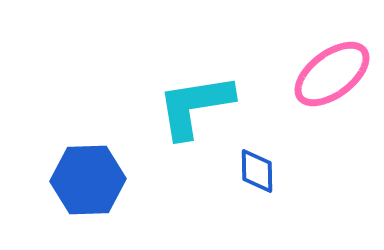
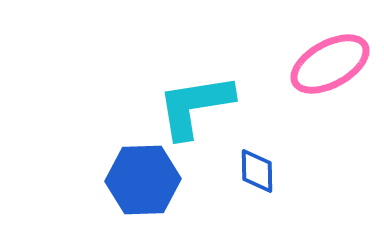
pink ellipse: moved 2 px left, 10 px up; rotated 8 degrees clockwise
blue hexagon: moved 55 px right
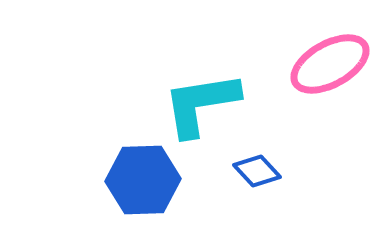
cyan L-shape: moved 6 px right, 2 px up
blue diamond: rotated 42 degrees counterclockwise
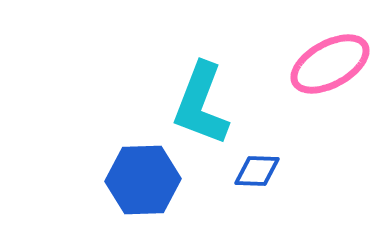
cyan L-shape: rotated 60 degrees counterclockwise
blue diamond: rotated 45 degrees counterclockwise
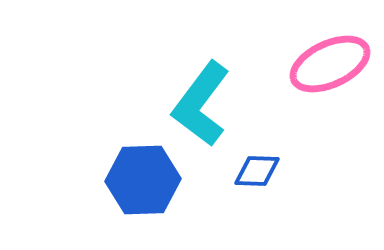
pink ellipse: rotated 4 degrees clockwise
cyan L-shape: rotated 16 degrees clockwise
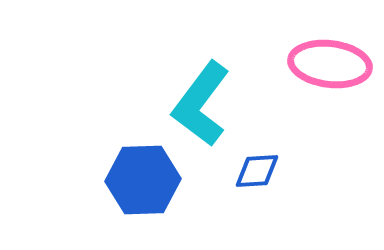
pink ellipse: rotated 32 degrees clockwise
blue diamond: rotated 6 degrees counterclockwise
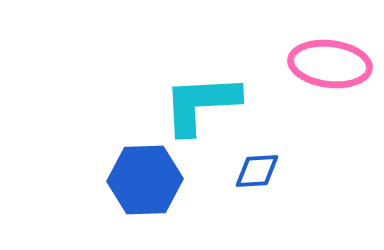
cyan L-shape: rotated 50 degrees clockwise
blue hexagon: moved 2 px right
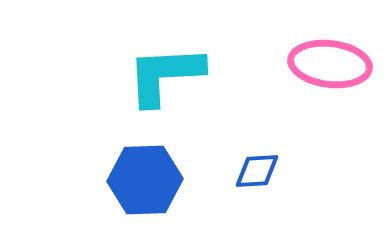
cyan L-shape: moved 36 px left, 29 px up
